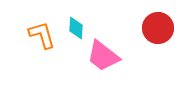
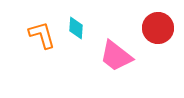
pink trapezoid: moved 13 px right
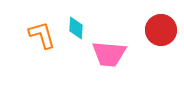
red circle: moved 3 px right, 2 px down
pink trapezoid: moved 7 px left, 2 px up; rotated 33 degrees counterclockwise
